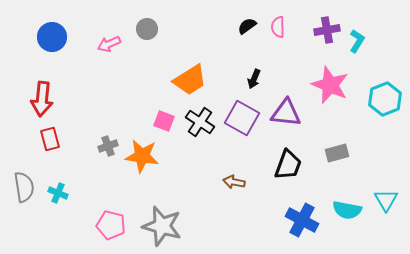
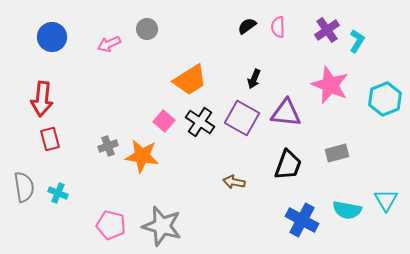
purple cross: rotated 25 degrees counterclockwise
pink square: rotated 20 degrees clockwise
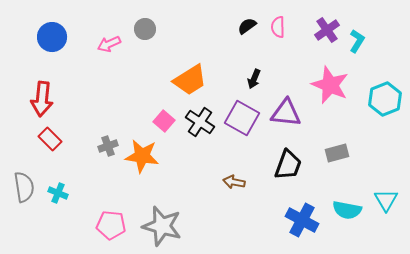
gray circle: moved 2 px left
red rectangle: rotated 30 degrees counterclockwise
pink pentagon: rotated 8 degrees counterclockwise
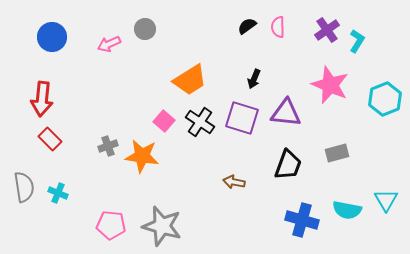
purple square: rotated 12 degrees counterclockwise
blue cross: rotated 12 degrees counterclockwise
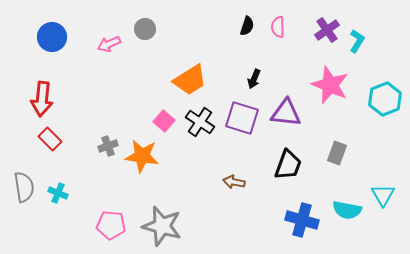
black semicircle: rotated 144 degrees clockwise
gray rectangle: rotated 55 degrees counterclockwise
cyan triangle: moved 3 px left, 5 px up
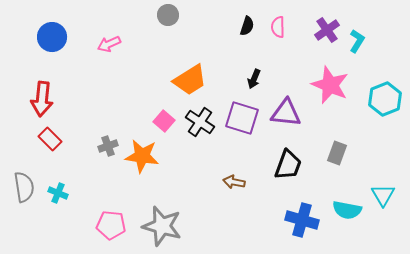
gray circle: moved 23 px right, 14 px up
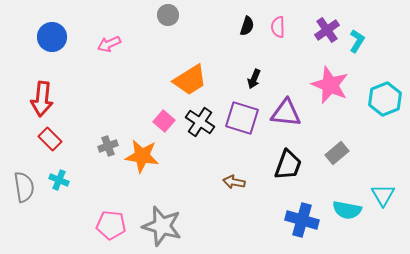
gray rectangle: rotated 30 degrees clockwise
cyan cross: moved 1 px right, 13 px up
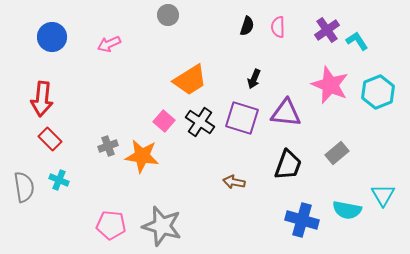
cyan L-shape: rotated 65 degrees counterclockwise
cyan hexagon: moved 7 px left, 7 px up
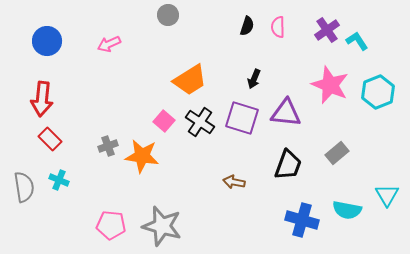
blue circle: moved 5 px left, 4 px down
cyan triangle: moved 4 px right
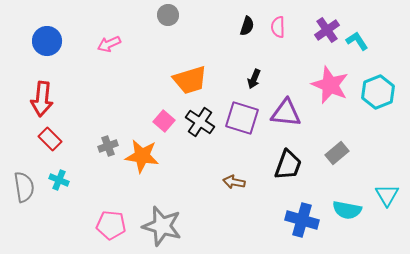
orange trapezoid: rotated 15 degrees clockwise
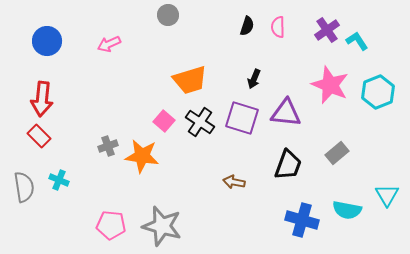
red rectangle: moved 11 px left, 3 px up
